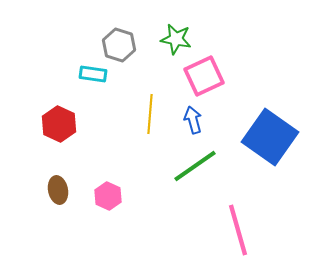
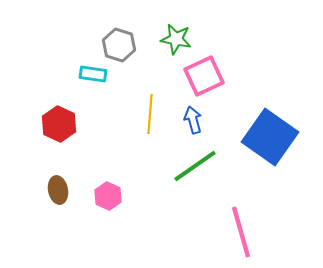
pink line: moved 3 px right, 2 px down
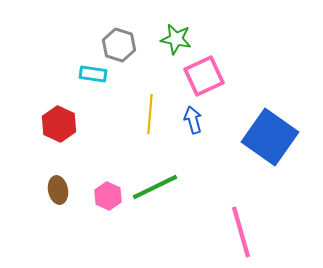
green line: moved 40 px left, 21 px down; rotated 9 degrees clockwise
